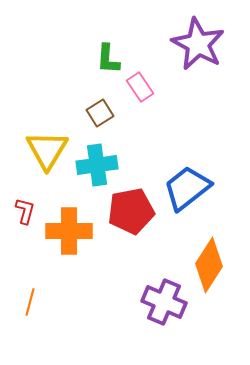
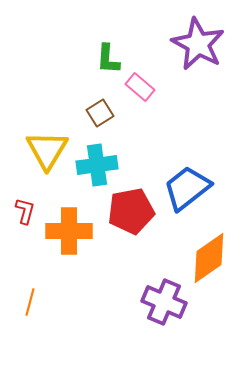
pink rectangle: rotated 16 degrees counterclockwise
orange diamond: moved 7 px up; rotated 22 degrees clockwise
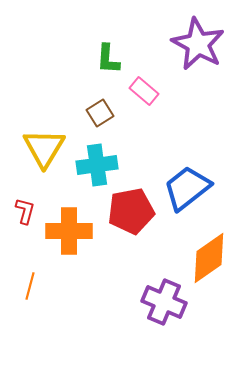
pink rectangle: moved 4 px right, 4 px down
yellow triangle: moved 3 px left, 2 px up
orange line: moved 16 px up
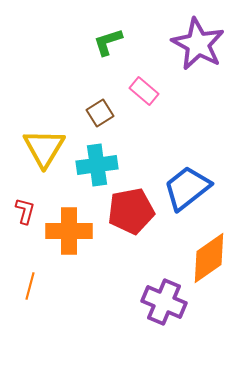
green L-shape: moved 17 px up; rotated 68 degrees clockwise
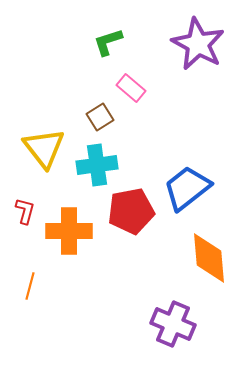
pink rectangle: moved 13 px left, 3 px up
brown square: moved 4 px down
yellow triangle: rotated 9 degrees counterclockwise
orange diamond: rotated 60 degrees counterclockwise
purple cross: moved 9 px right, 22 px down
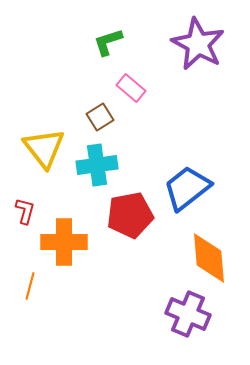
red pentagon: moved 1 px left, 4 px down
orange cross: moved 5 px left, 11 px down
purple cross: moved 15 px right, 10 px up
